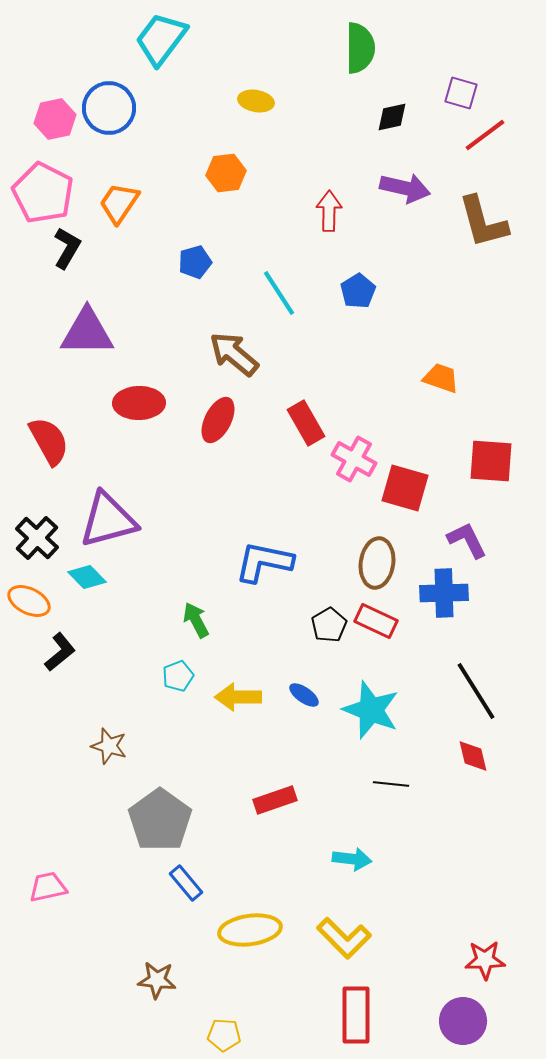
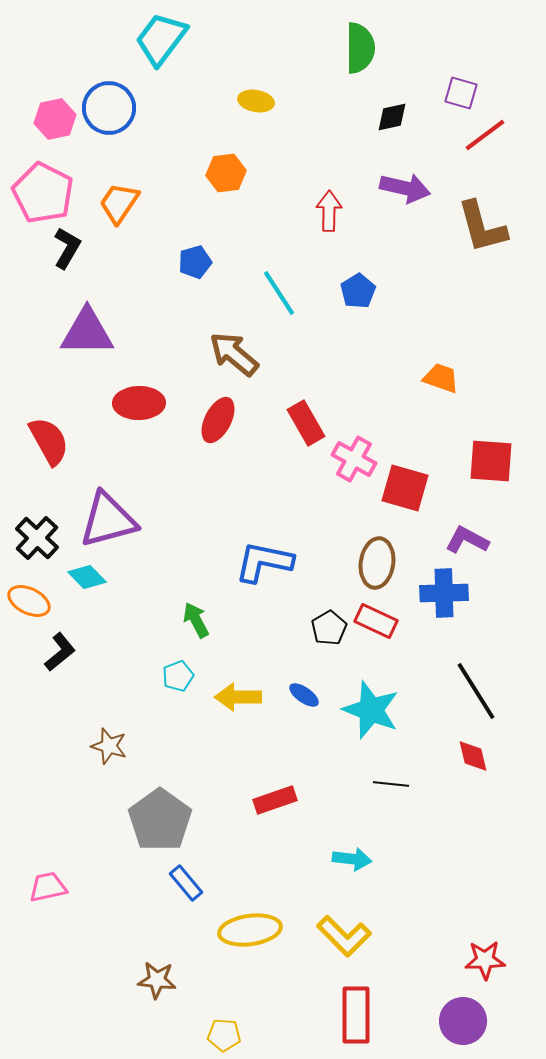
brown L-shape at (483, 222): moved 1 px left, 5 px down
purple L-shape at (467, 540): rotated 36 degrees counterclockwise
black pentagon at (329, 625): moved 3 px down
yellow L-shape at (344, 938): moved 2 px up
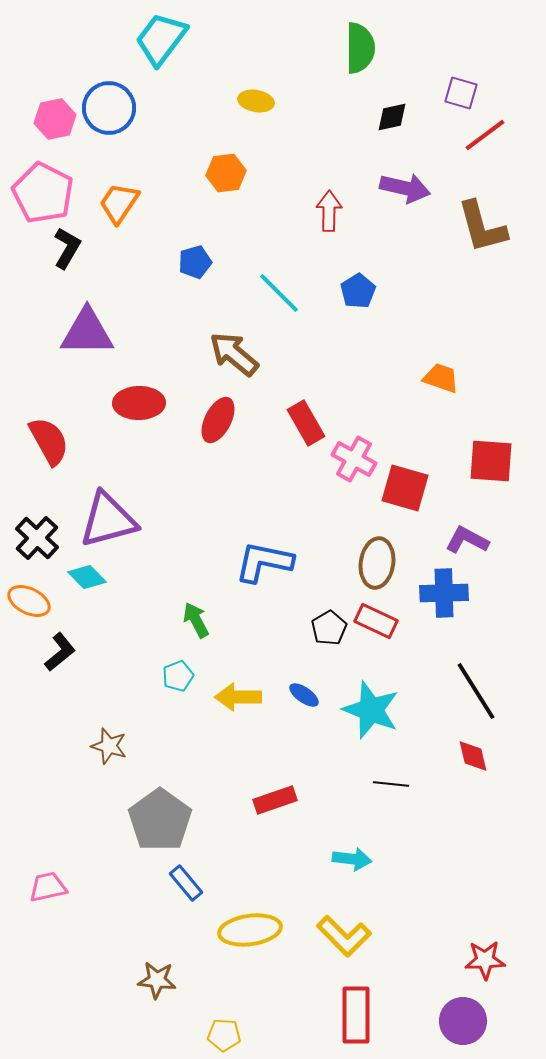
cyan line at (279, 293): rotated 12 degrees counterclockwise
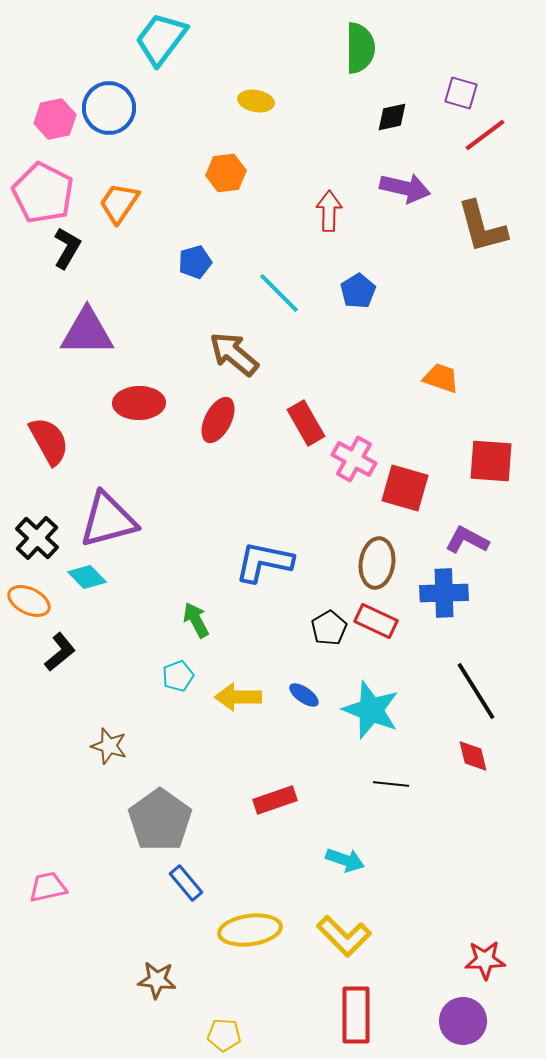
cyan arrow at (352, 859): moved 7 px left, 1 px down; rotated 12 degrees clockwise
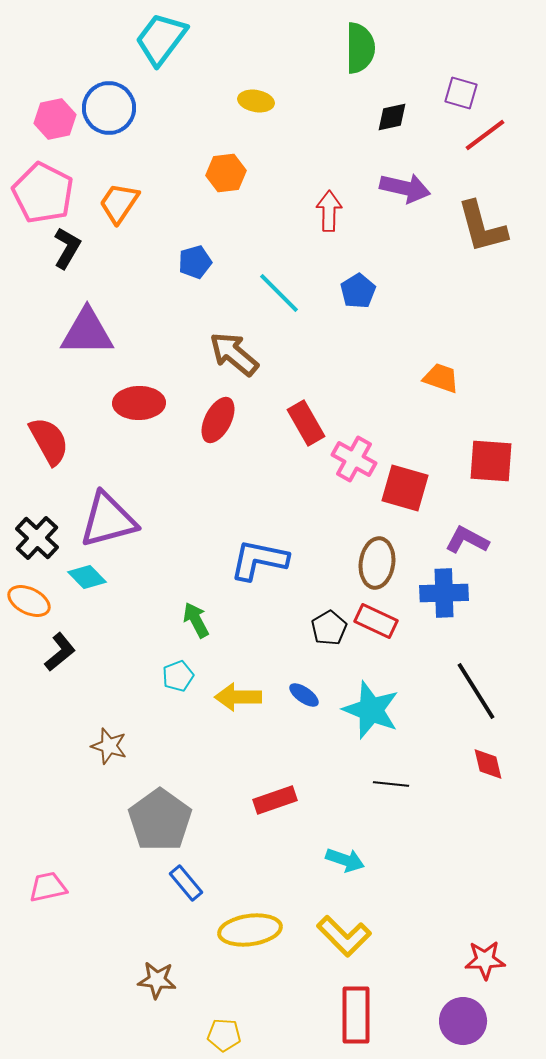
blue L-shape at (264, 562): moved 5 px left, 2 px up
red diamond at (473, 756): moved 15 px right, 8 px down
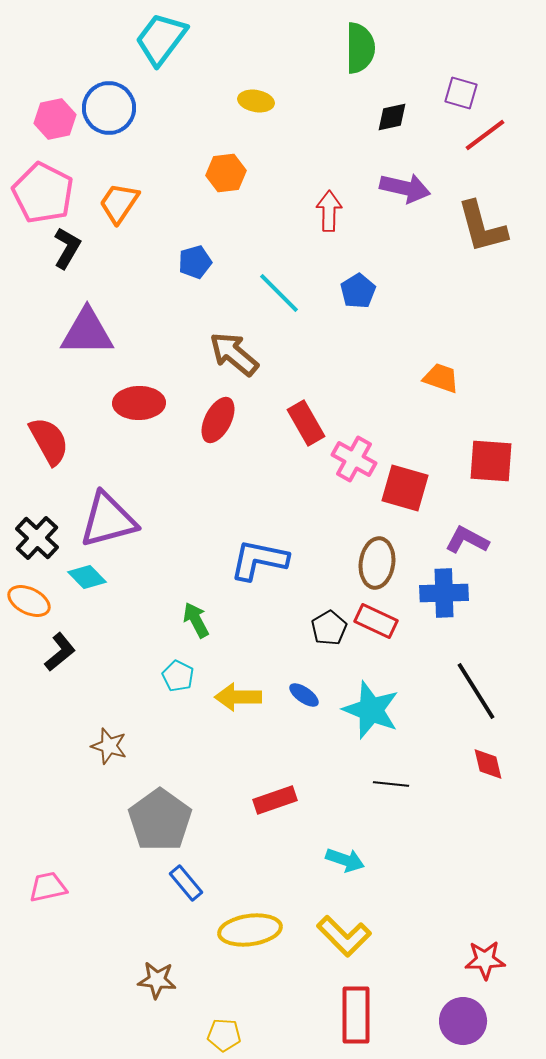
cyan pentagon at (178, 676): rotated 24 degrees counterclockwise
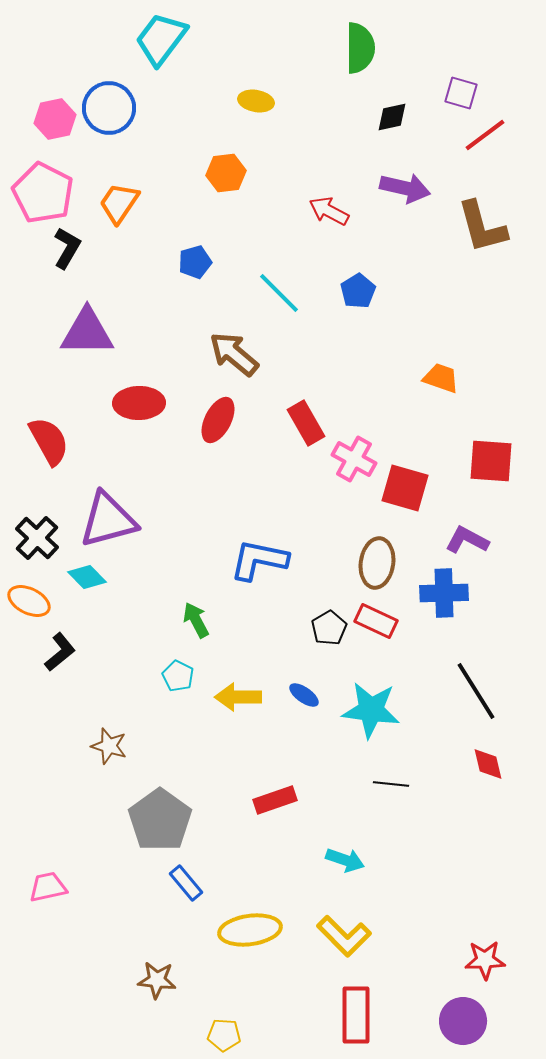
red arrow at (329, 211): rotated 63 degrees counterclockwise
cyan star at (371, 710): rotated 14 degrees counterclockwise
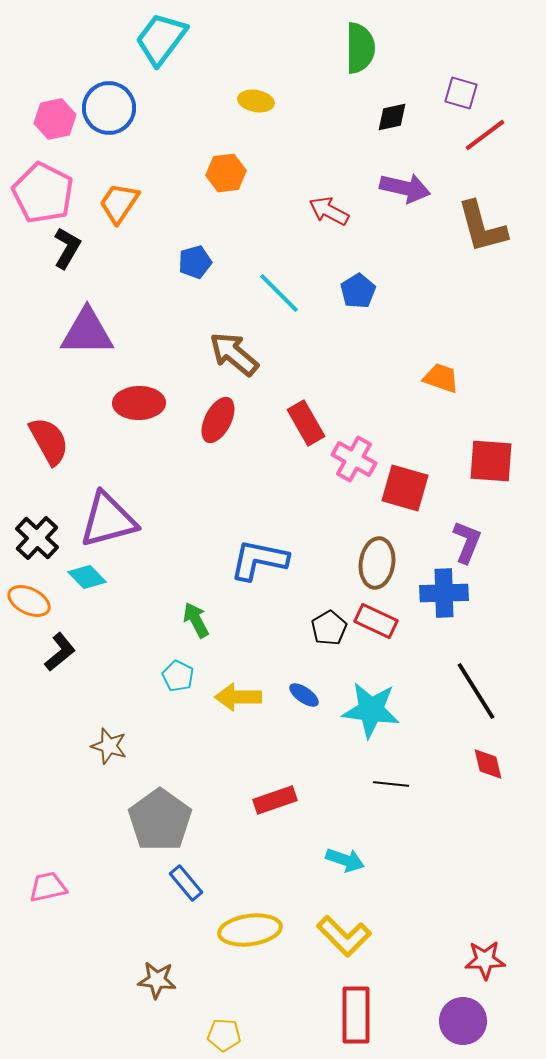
purple L-shape at (467, 540): moved 2 px down; rotated 84 degrees clockwise
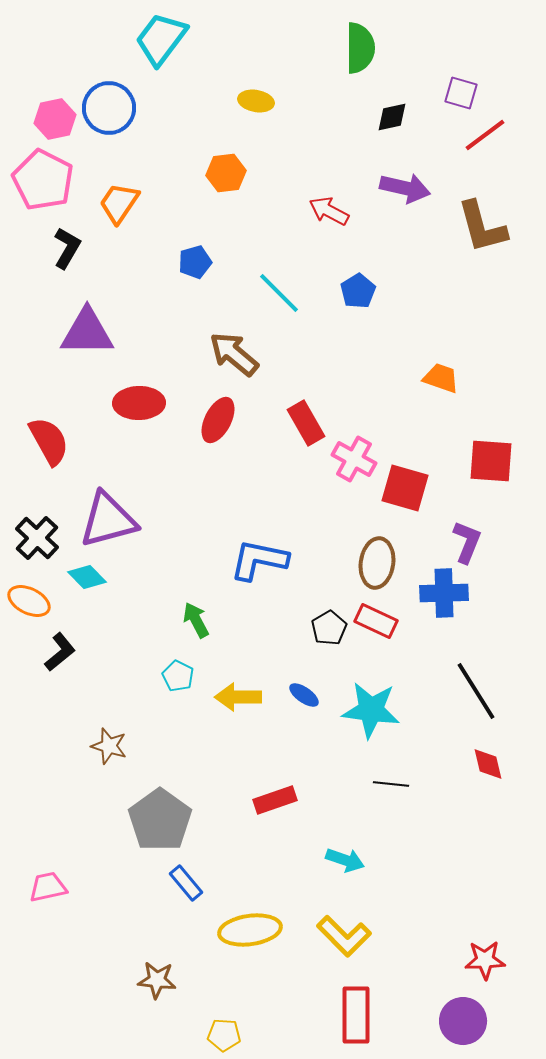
pink pentagon at (43, 193): moved 13 px up
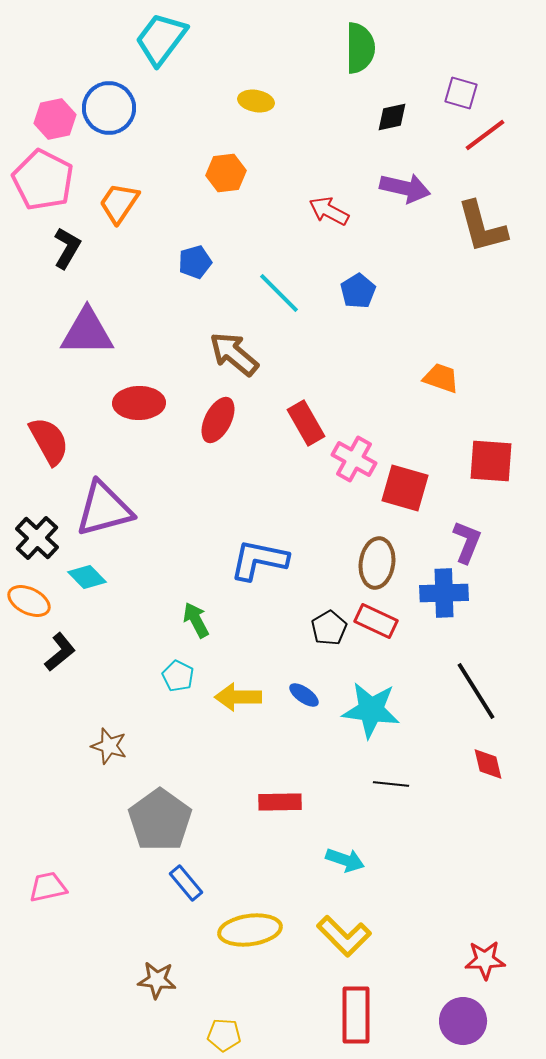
purple triangle at (108, 520): moved 4 px left, 11 px up
red rectangle at (275, 800): moved 5 px right, 2 px down; rotated 18 degrees clockwise
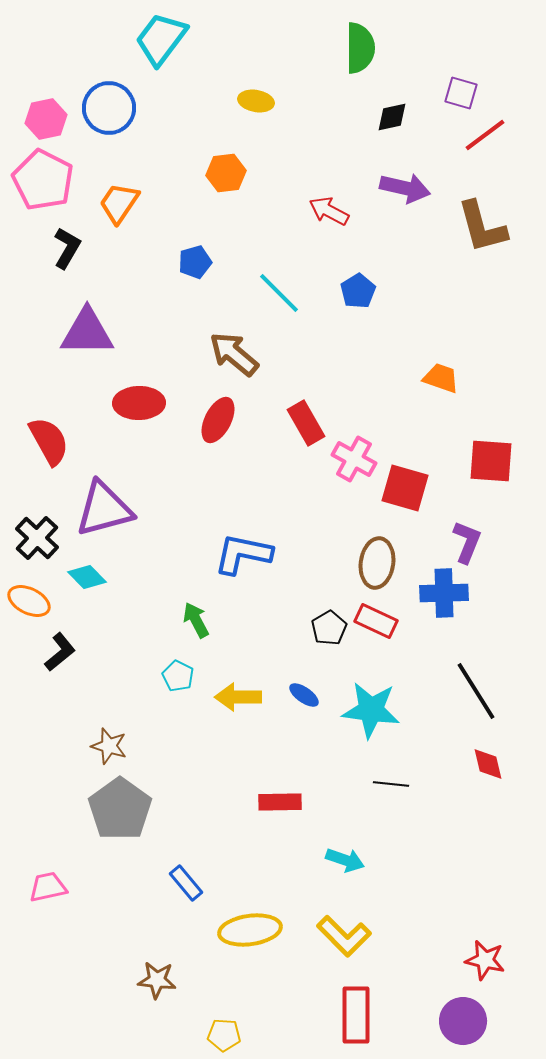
pink hexagon at (55, 119): moved 9 px left
blue L-shape at (259, 560): moved 16 px left, 6 px up
gray pentagon at (160, 820): moved 40 px left, 11 px up
red star at (485, 960): rotated 15 degrees clockwise
